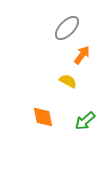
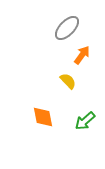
yellow semicircle: rotated 18 degrees clockwise
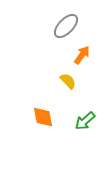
gray ellipse: moved 1 px left, 2 px up
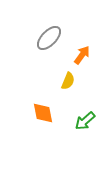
gray ellipse: moved 17 px left, 12 px down
yellow semicircle: rotated 66 degrees clockwise
orange diamond: moved 4 px up
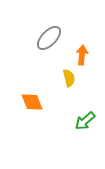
orange arrow: rotated 30 degrees counterclockwise
yellow semicircle: moved 1 px right, 3 px up; rotated 36 degrees counterclockwise
orange diamond: moved 11 px left, 11 px up; rotated 10 degrees counterclockwise
